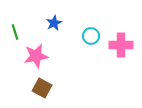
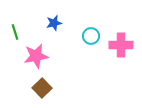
blue star: rotated 14 degrees clockwise
brown square: rotated 18 degrees clockwise
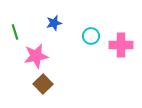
brown square: moved 1 px right, 4 px up
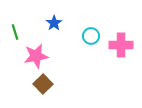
blue star: rotated 21 degrees counterclockwise
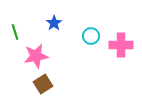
brown square: rotated 12 degrees clockwise
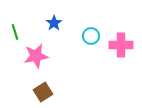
brown square: moved 8 px down
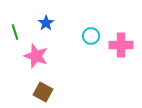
blue star: moved 8 px left
pink star: rotated 30 degrees clockwise
brown square: rotated 30 degrees counterclockwise
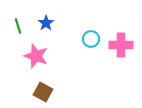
green line: moved 3 px right, 6 px up
cyan circle: moved 3 px down
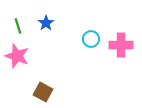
pink star: moved 19 px left
